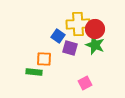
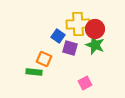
orange square: rotated 21 degrees clockwise
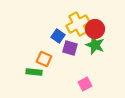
yellow cross: rotated 25 degrees counterclockwise
pink square: moved 1 px down
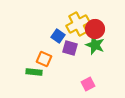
pink square: moved 3 px right
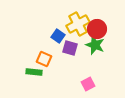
red circle: moved 2 px right
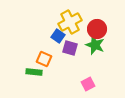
yellow cross: moved 8 px left, 2 px up
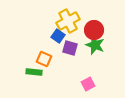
yellow cross: moved 2 px left, 1 px up
red circle: moved 3 px left, 1 px down
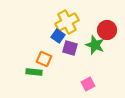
yellow cross: moved 1 px left, 1 px down
red circle: moved 13 px right
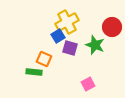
red circle: moved 5 px right, 3 px up
blue square: rotated 24 degrees clockwise
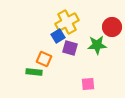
green star: moved 2 px right; rotated 24 degrees counterclockwise
pink square: rotated 24 degrees clockwise
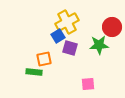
green star: moved 2 px right
orange square: rotated 35 degrees counterclockwise
